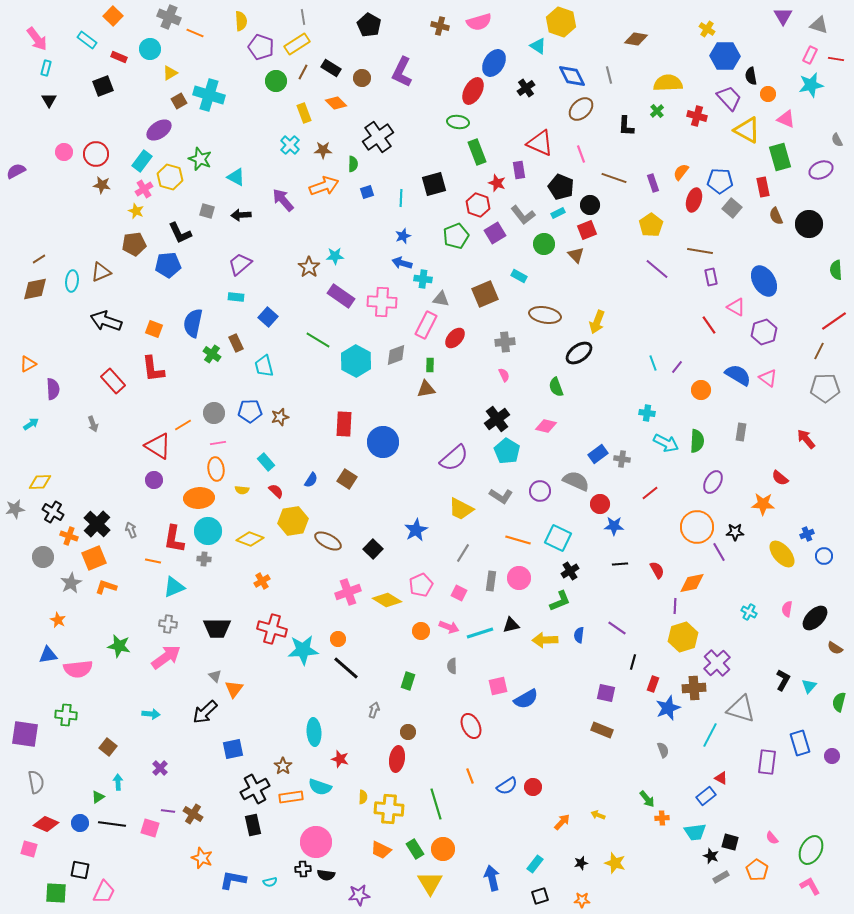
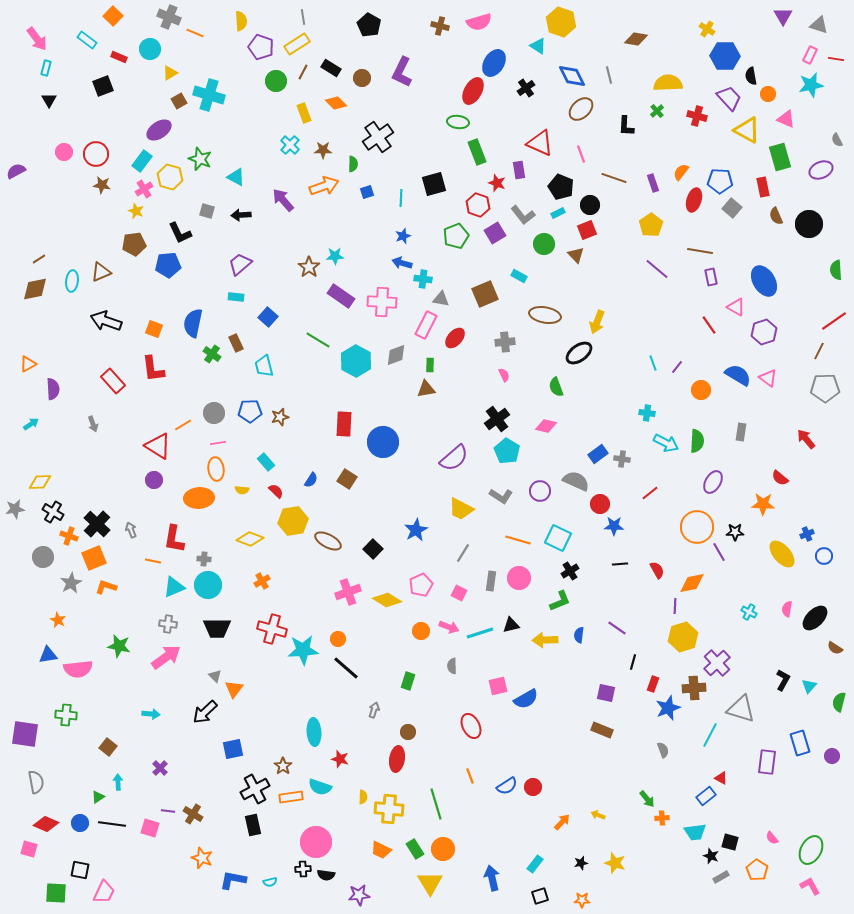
cyan circle at (208, 531): moved 54 px down
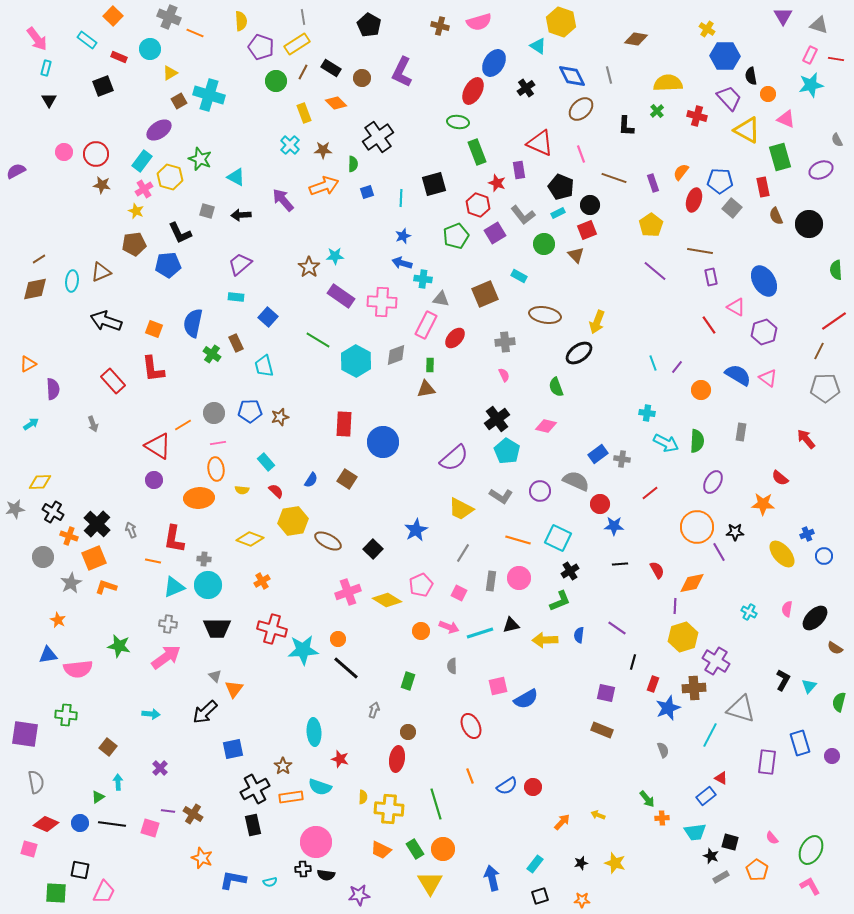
purple line at (657, 269): moved 2 px left, 2 px down
purple cross at (717, 663): moved 1 px left, 2 px up; rotated 16 degrees counterclockwise
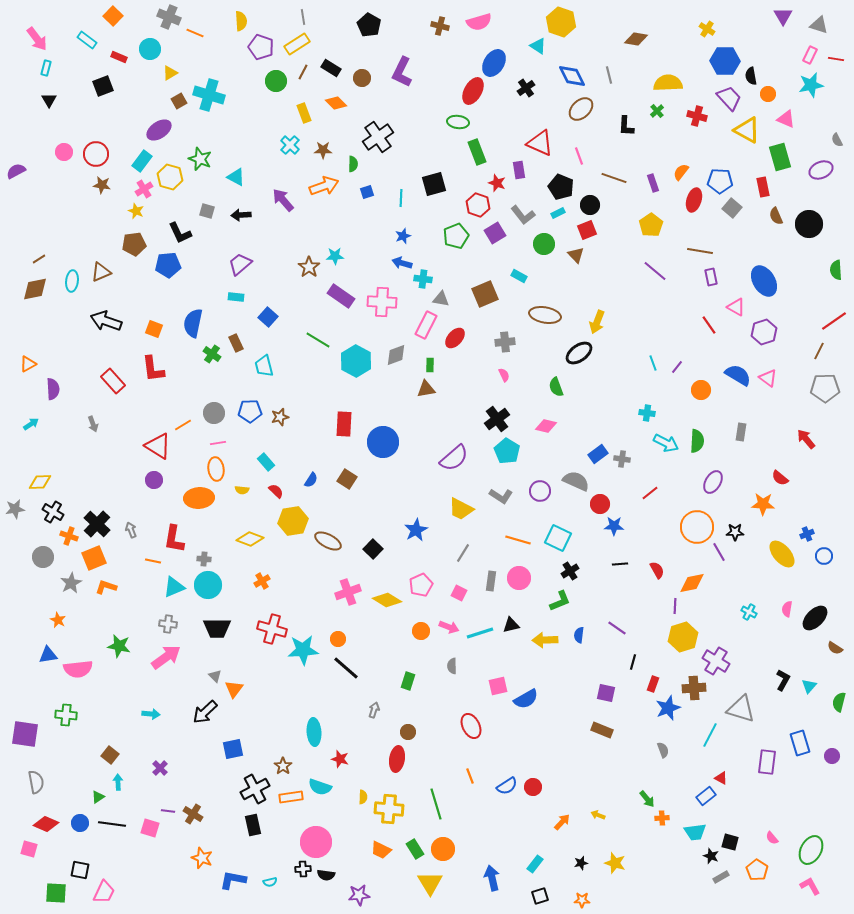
blue hexagon at (725, 56): moved 5 px down
pink line at (581, 154): moved 2 px left, 2 px down
brown square at (108, 747): moved 2 px right, 8 px down
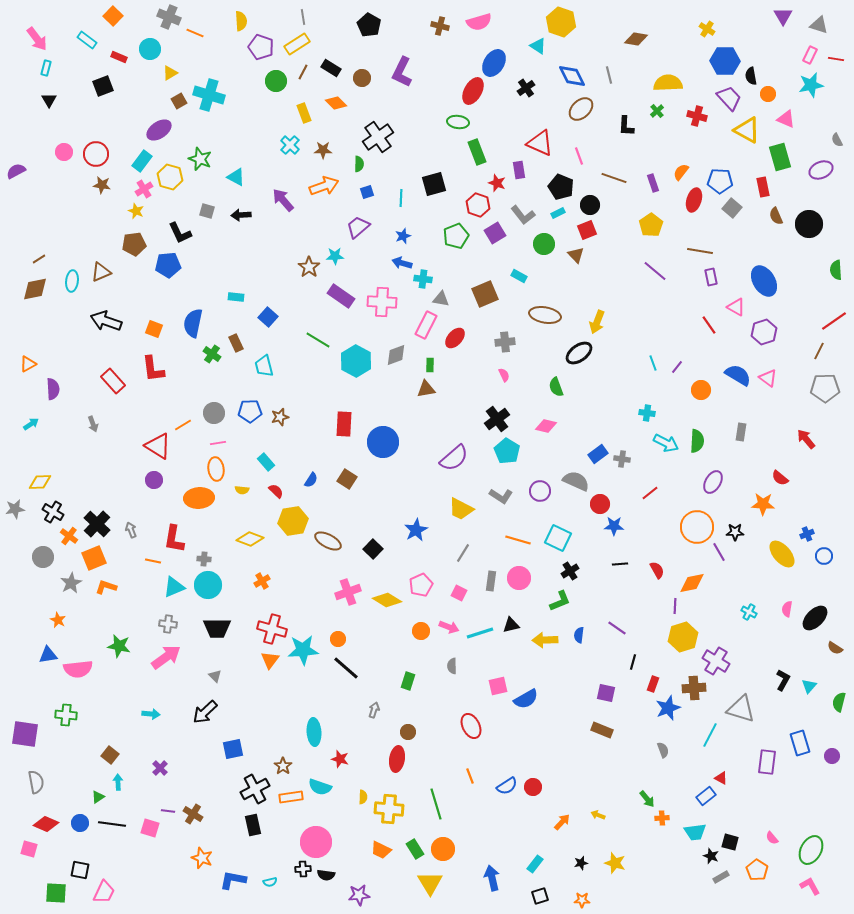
green semicircle at (353, 164): moved 6 px right
purple trapezoid at (240, 264): moved 118 px right, 37 px up
orange cross at (69, 536): rotated 18 degrees clockwise
orange triangle at (234, 689): moved 36 px right, 29 px up
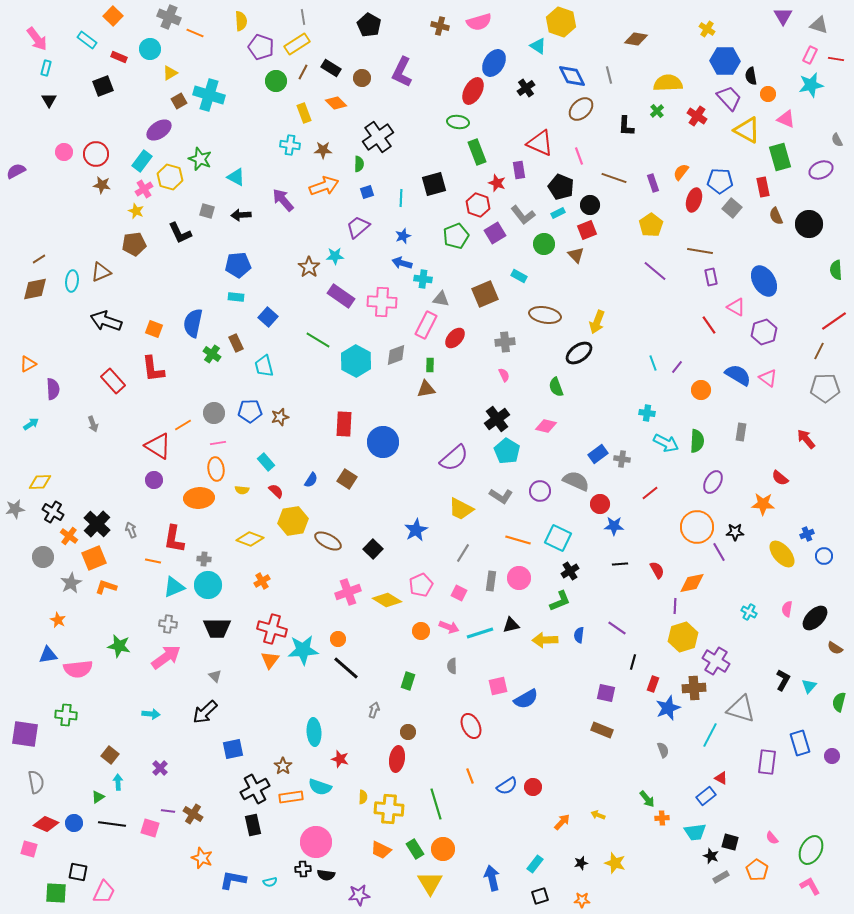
red cross at (697, 116): rotated 18 degrees clockwise
cyan cross at (290, 145): rotated 36 degrees counterclockwise
blue pentagon at (168, 265): moved 70 px right
blue circle at (80, 823): moved 6 px left
black square at (80, 870): moved 2 px left, 2 px down
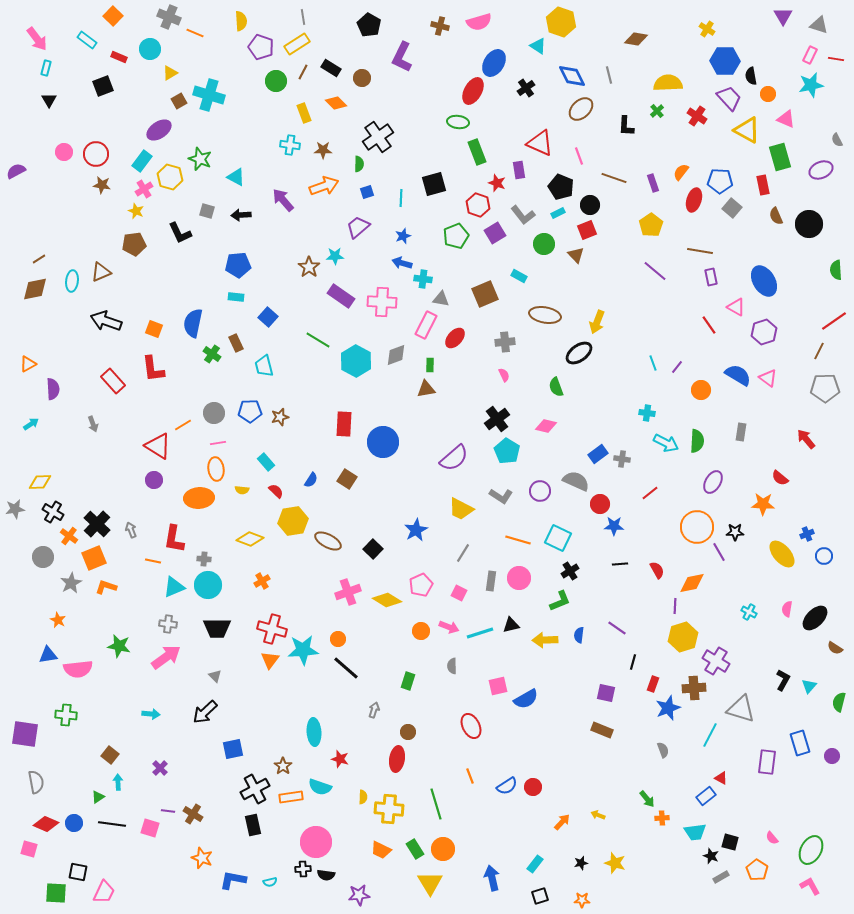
purple L-shape at (402, 72): moved 15 px up
red rectangle at (763, 187): moved 2 px up
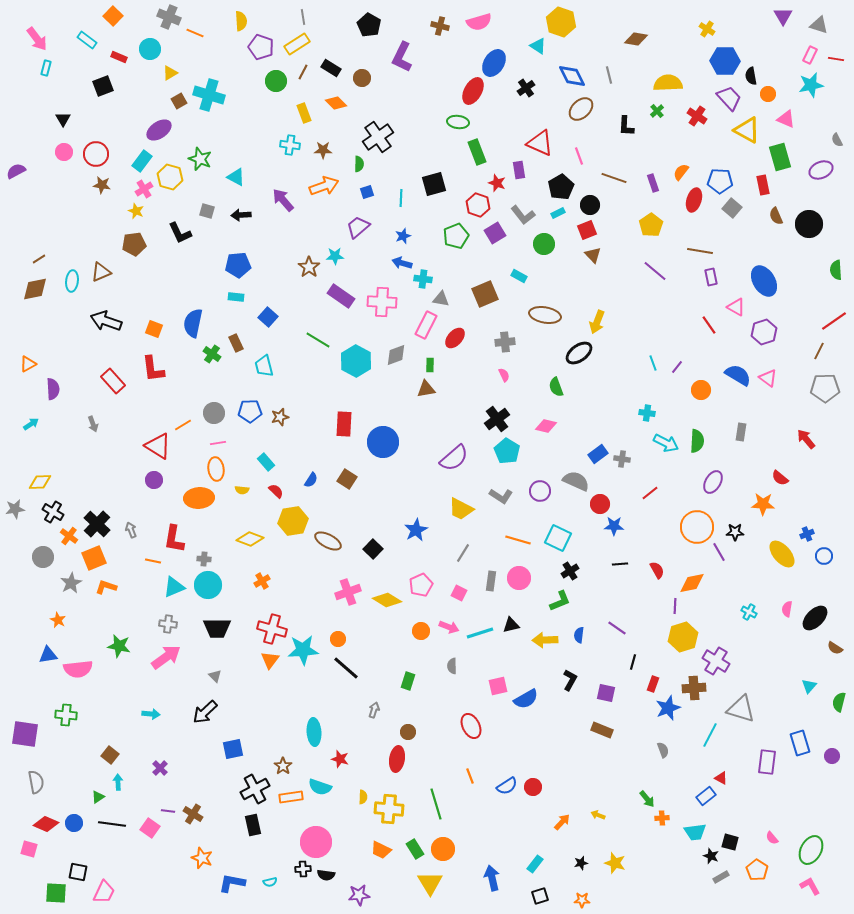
black triangle at (49, 100): moved 14 px right, 19 px down
black pentagon at (561, 187): rotated 20 degrees clockwise
brown triangle at (576, 255): moved 17 px right
black L-shape at (783, 680): moved 213 px left
pink square at (150, 828): rotated 18 degrees clockwise
blue L-shape at (233, 880): moved 1 px left, 3 px down
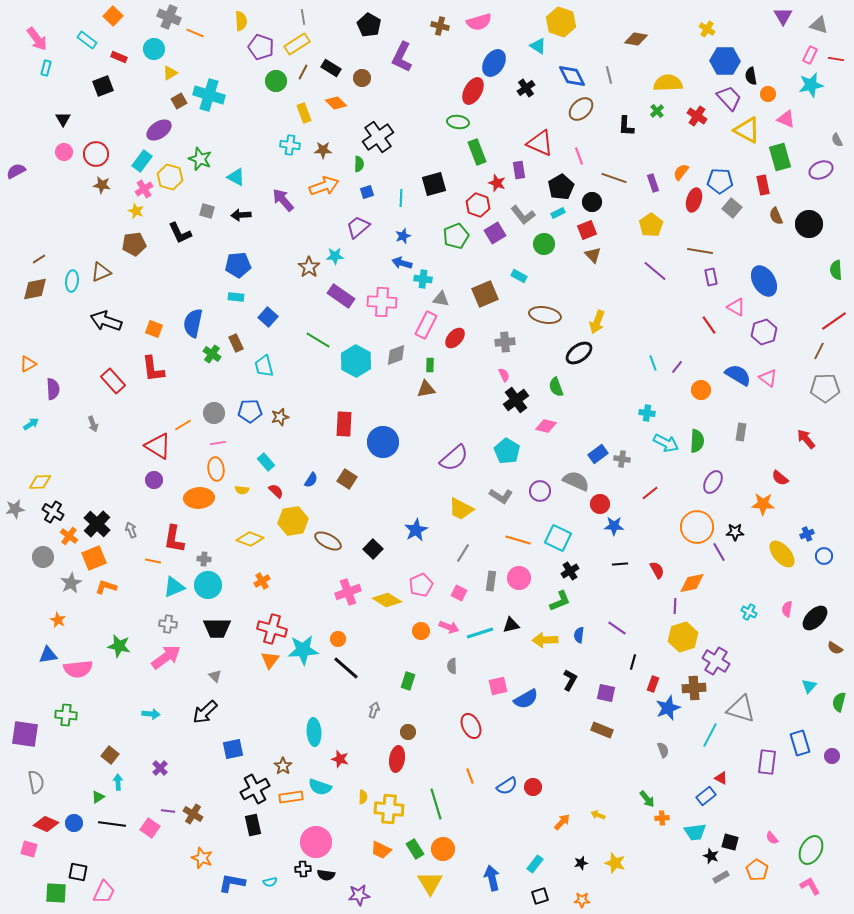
cyan circle at (150, 49): moved 4 px right
black circle at (590, 205): moved 2 px right, 3 px up
black cross at (497, 419): moved 19 px right, 19 px up
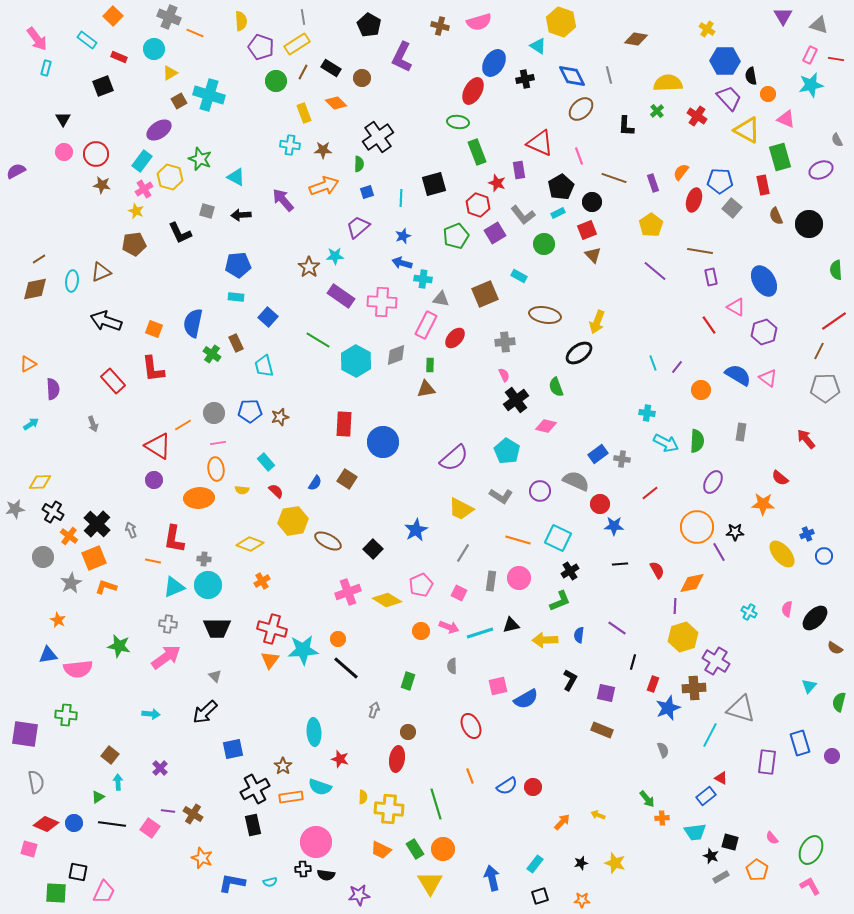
black cross at (526, 88): moved 1 px left, 9 px up; rotated 24 degrees clockwise
blue semicircle at (311, 480): moved 4 px right, 3 px down
yellow diamond at (250, 539): moved 5 px down
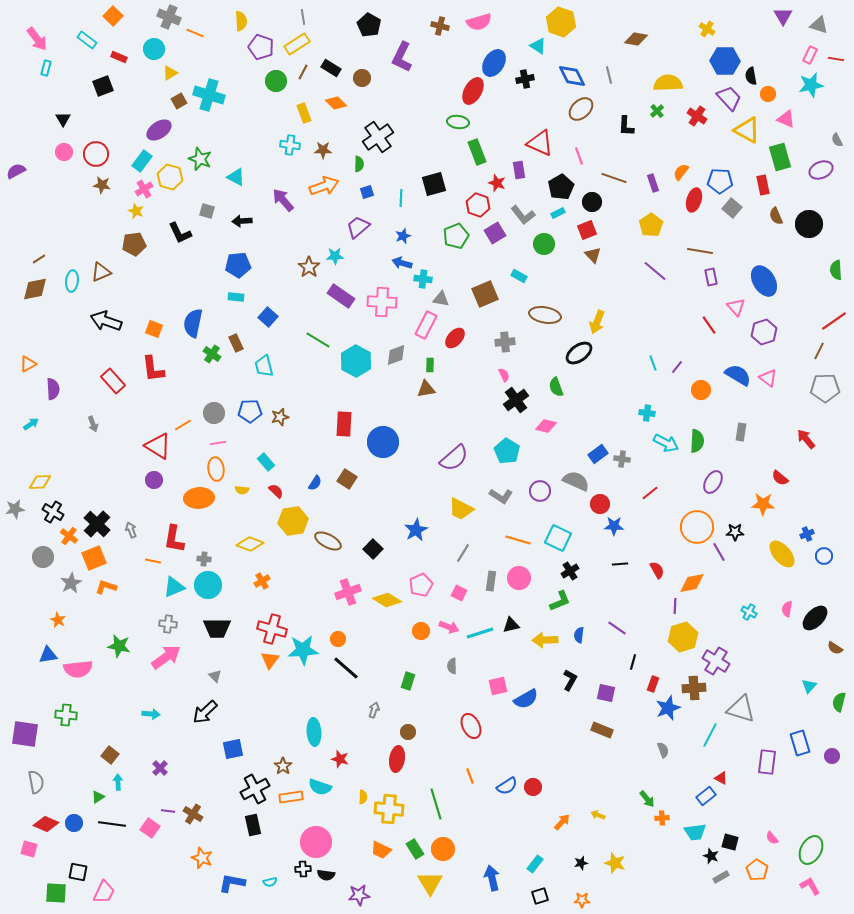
black arrow at (241, 215): moved 1 px right, 6 px down
pink triangle at (736, 307): rotated 18 degrees clockwise
